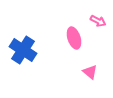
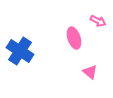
blue cross: moved 3 px left, 1 px down
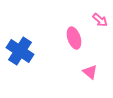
pink arrow: moved 2 px right, 1 px up; rotated 14 degrees clockwise
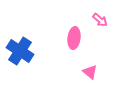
pink ellipse: rotated 25 degrees clockwise
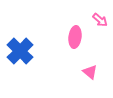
pink ellipse: moved 1 px right, 1 px up
blue cross: rotated 12 degrees clockwise
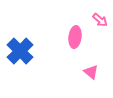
pink triangle: moved 1 px right
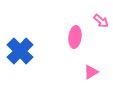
pink arrow: moved 1 px right, 1 px down
pink triangle: rotated 49 degrees clockwise
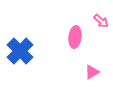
pink triangle: moved 1 px right
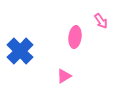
pink arrow: rotated 14 degrees clockwise
pink triangle: moved 28 px left, 4 px down
